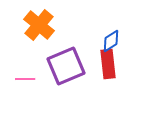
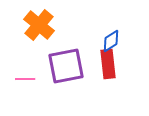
purple square: rotated 12 degrees clockwise
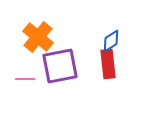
orange cross: moved 1 px left, 12 px down
purple square: moved 6 px left
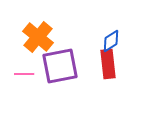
pink line: moved 1 px left, 5 px up
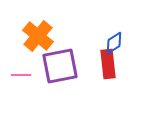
orange cross: moved 1 px up
blue diamond: moved 3 px right, 2 px down
pink line: moved 3 px left, 1 px down
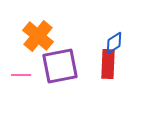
red rectangle: rotated 8 degrees clockwise
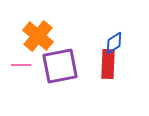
pink line: moved 10 px up
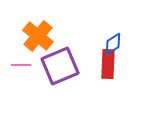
blue diamond: moved 1 px left, 1 px down
purple square: rotated 12 degrees counterclockwise
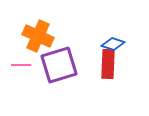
orange cross: rotated 16 degrees counterclockwise
blue diamond: rotated 50 degrees clockwise
purple square: moved 1 px left, 1 px up; rotated 6 degrees clockwise
